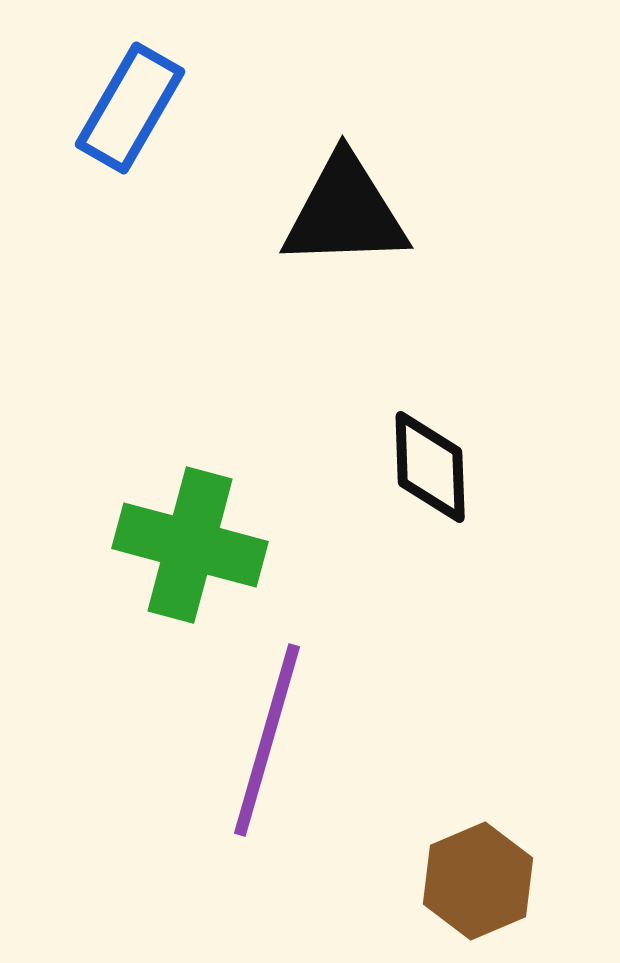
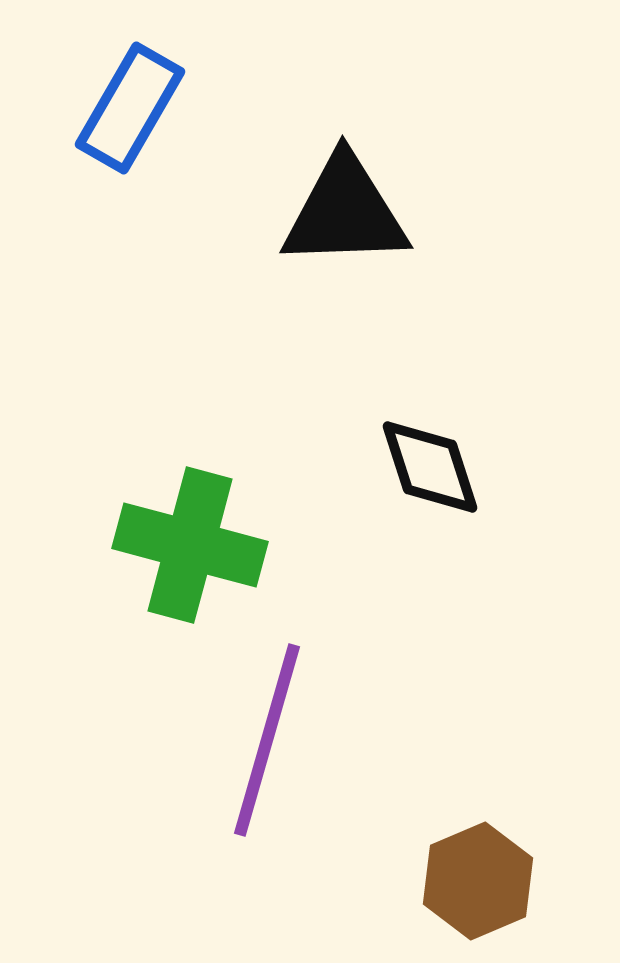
black diamond: rotated 16 degrees counterclockwise
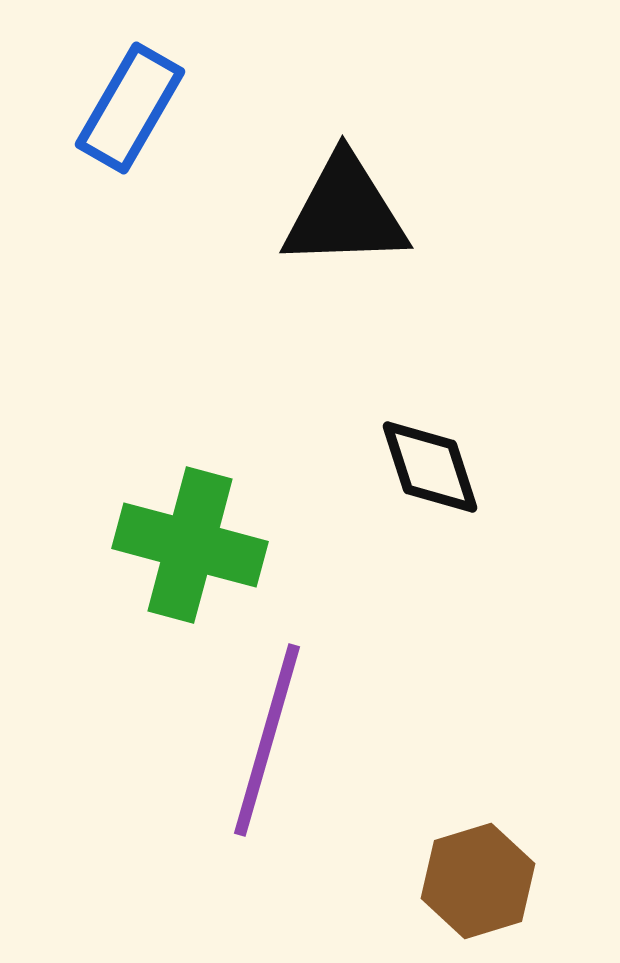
brown hexagon: rotated 6 degrees clockwise
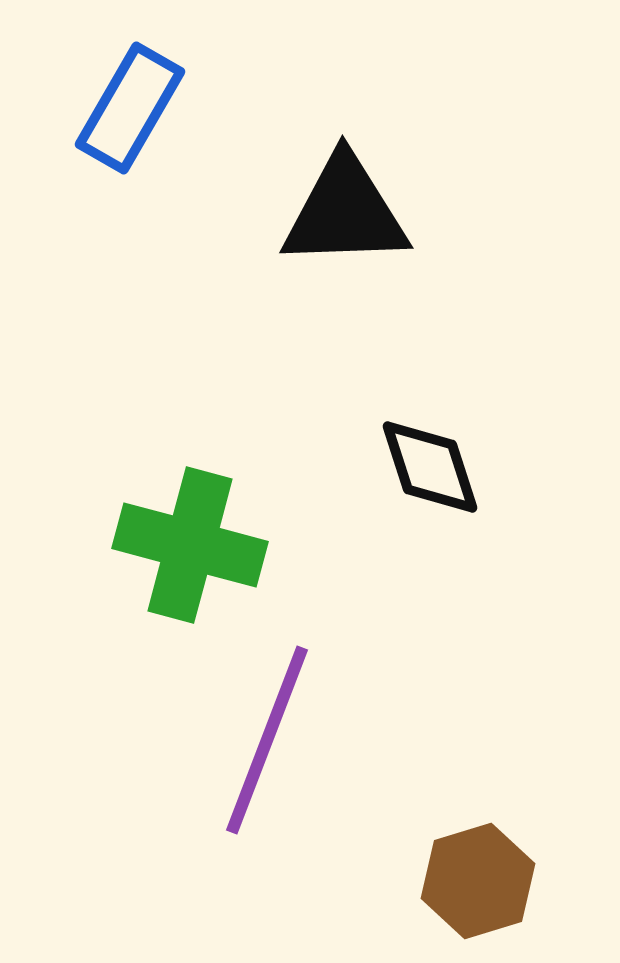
purple line: rotated 5 degrees clockwise
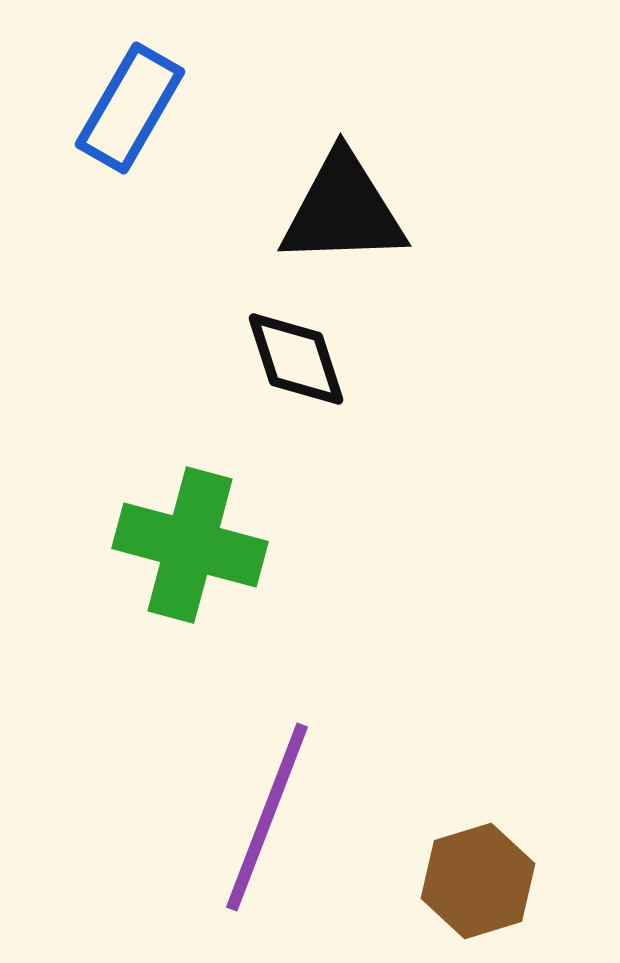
black triangle: moved 2 px left, 2 px up
black diamond: moved 134 px left, 108 px up
purple line: moved 77 px down
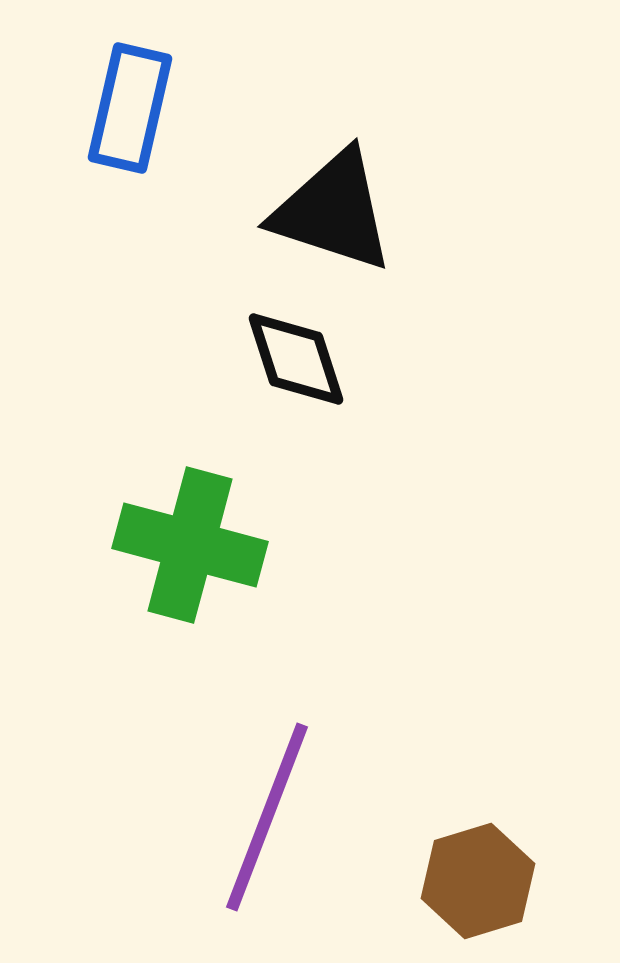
blue rectangle: rotated 17 degrees counterclockwise
black triangle: moved 10 px left, 1 px down; rotated 20 degrees clockwise
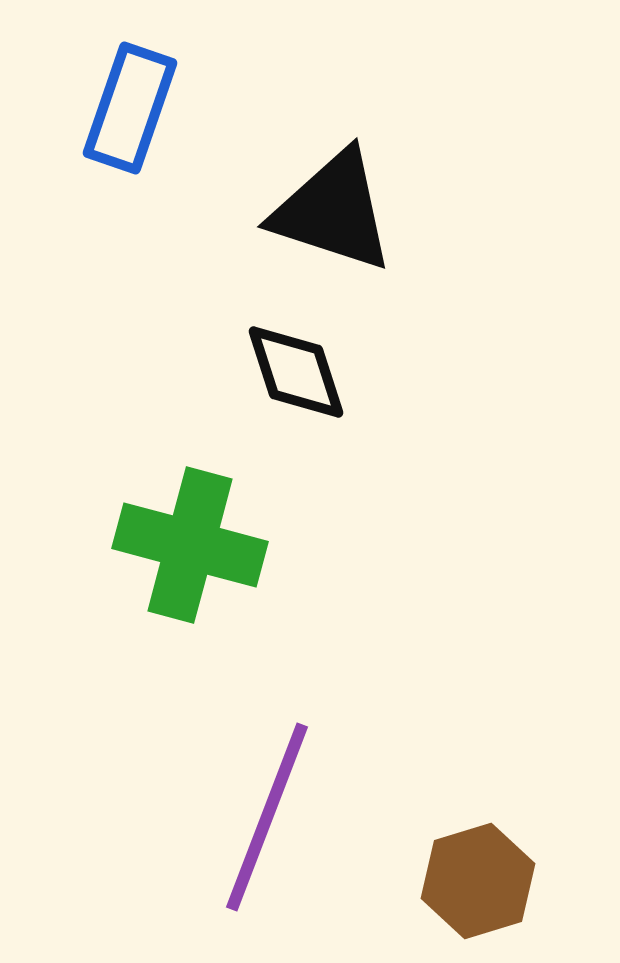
blue rectangle: rotated 6 degrees clockwise
black diamond: moved 13 px down
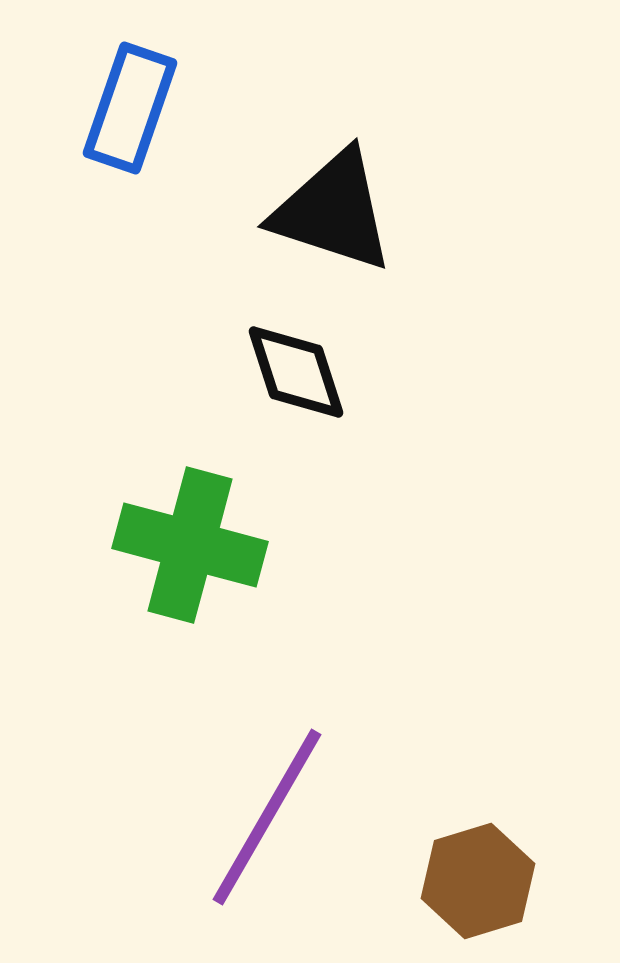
purple line: rotated 9 degrees clockwise
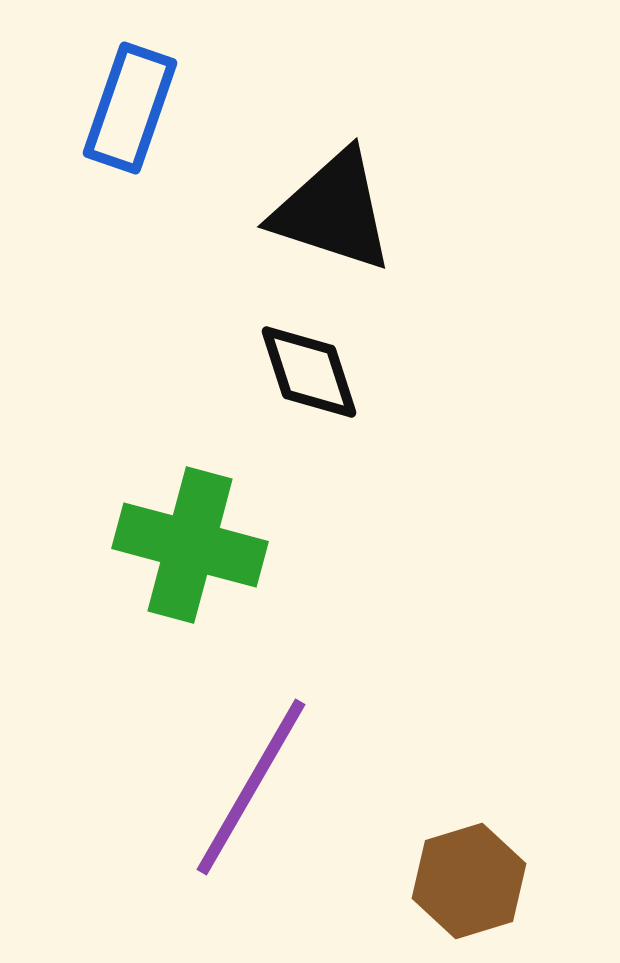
black diamond: moved 13 px right
purple line: moved 16 px left, 30 px up
brown hexagon: moved 9 px left
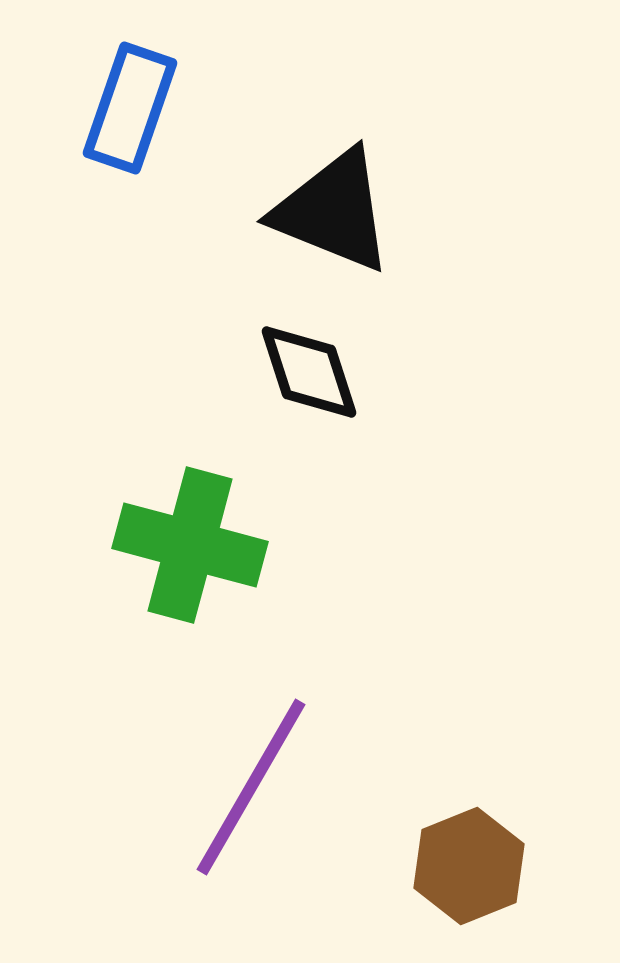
black triangle: rotated 4 degrees clockwise
brown hexagon: moved 15 px up; rotated 5 degrees counterclockwise
